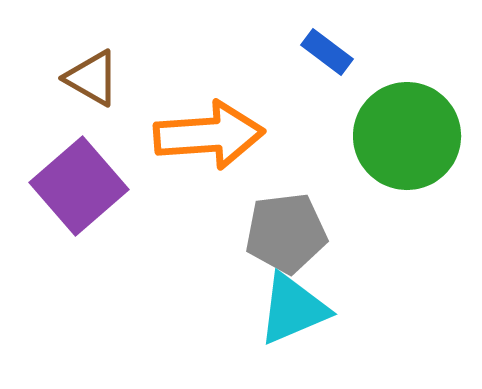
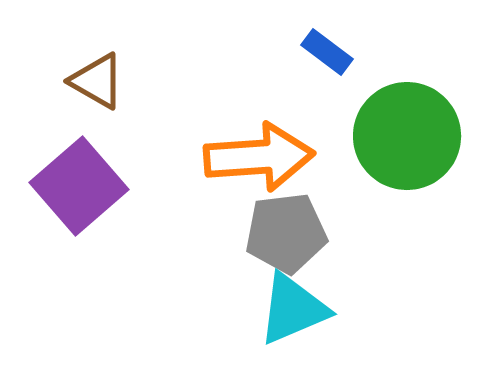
brown triangle: moved 5 px right, 3 px down
orange arrow: moved 50 px right, 22 px down
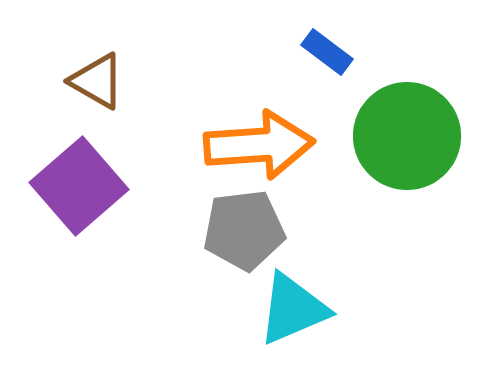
orange arrow: moved 12 px up
gray pentagon: moved 42 px left, 3 px up
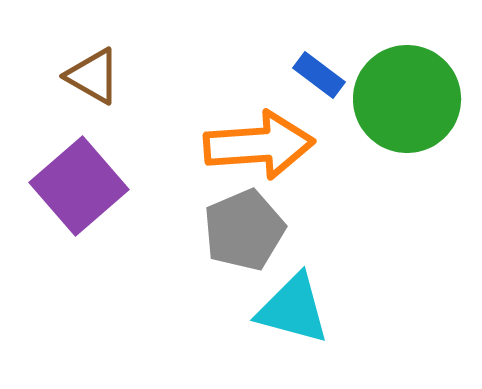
blue rectangle: moved 8 px left, 23 px down
brown triangle: moved 4 px left, 5 px up
green circle: moved 37 px up
gray pentagon: rotated 16 degrees counterclockwise
cyan triangle: rotated 38 degrees clockwise
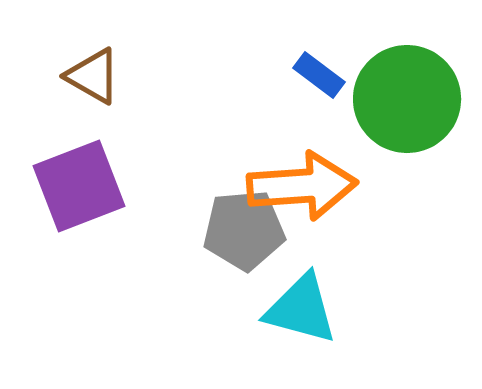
orange arrow: moved 43 px right, 41 px down
purple square: rotated 20 degrees clockwise
gray pentagon: rotated 18 degrees clockwise
cyan triangle: moved 8 px right
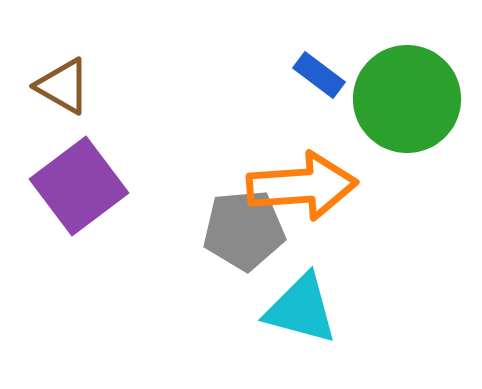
brown triangle: moved 30 px left, 10 px down
purple square: rotated 16 degrees counterclockwise
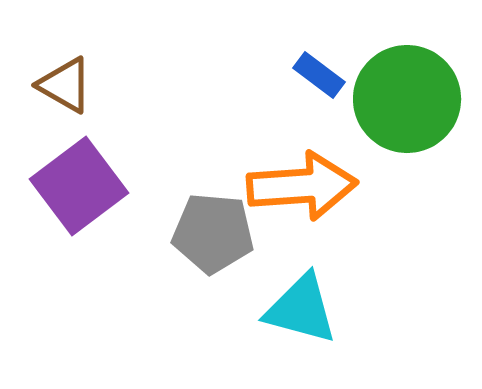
brown triangle: moved 2 px right, 1 px up
gray pentagon: moved 31 px left, 3 px down; rotated 10 degrees clockwise
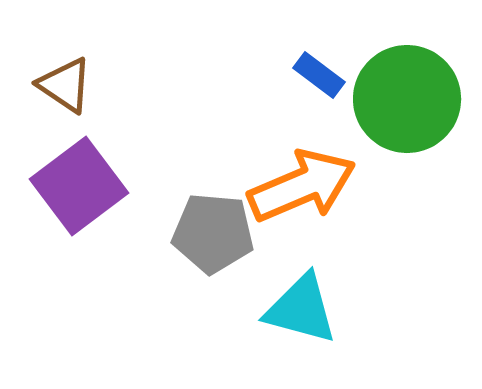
brown triangle: rotated 4 degrees clockwise
orange arrow: rotated 19 degrees counterclockwise
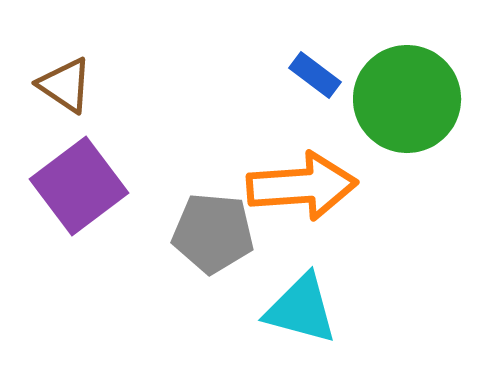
blue rectangle: moved 4 px left
orange arrow: rotated 19 degrees clockwise
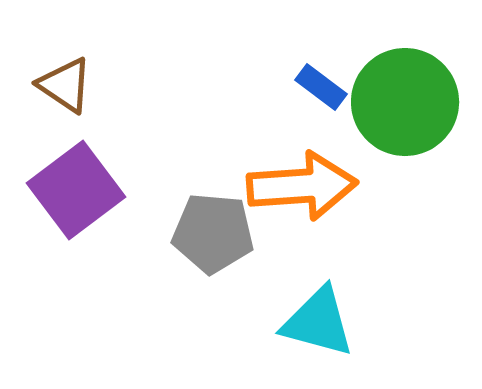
blue rectangle: moved 6 px right, 12 px down
green circle: moved 2 px left, 3 px down
purple square: moved 3 px left, 4 px down
cyan triangle: moved 17 px right, 13 px down
